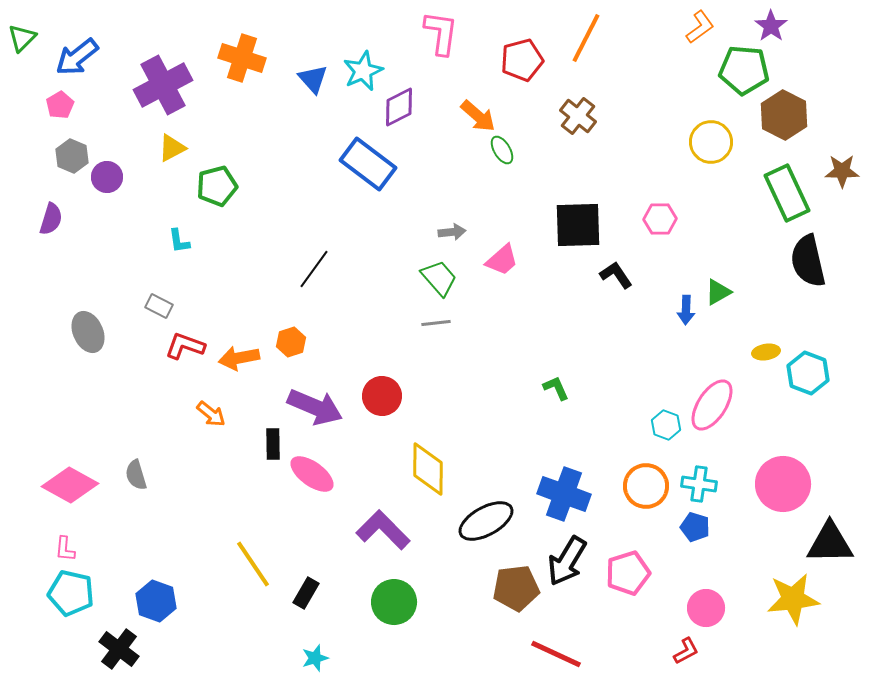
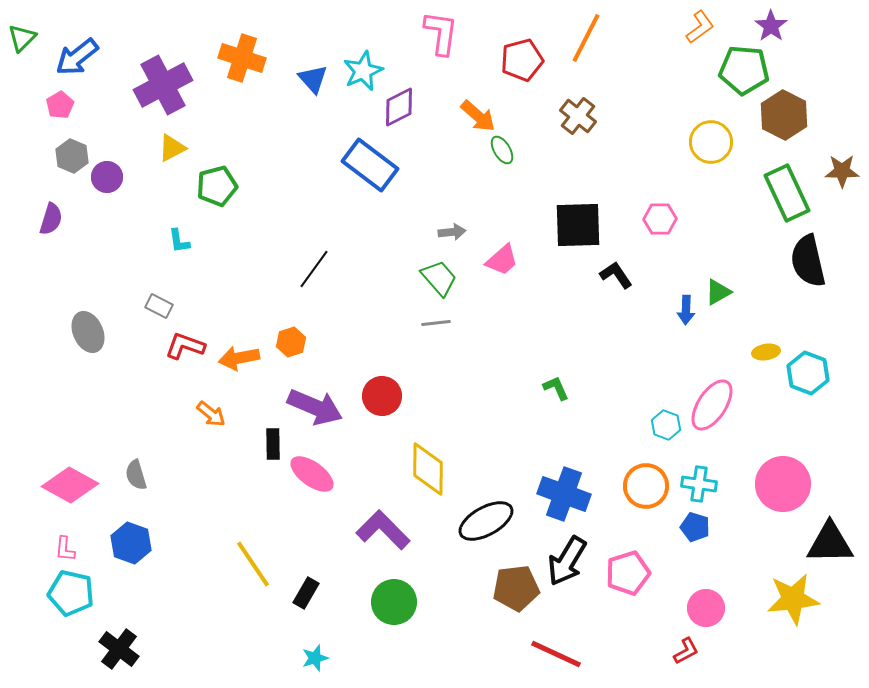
blue rectangle at (368, 164): moved 2 px right, 1 px down
blue hexagon at (156, 601): moved 25 px left, 58 px up
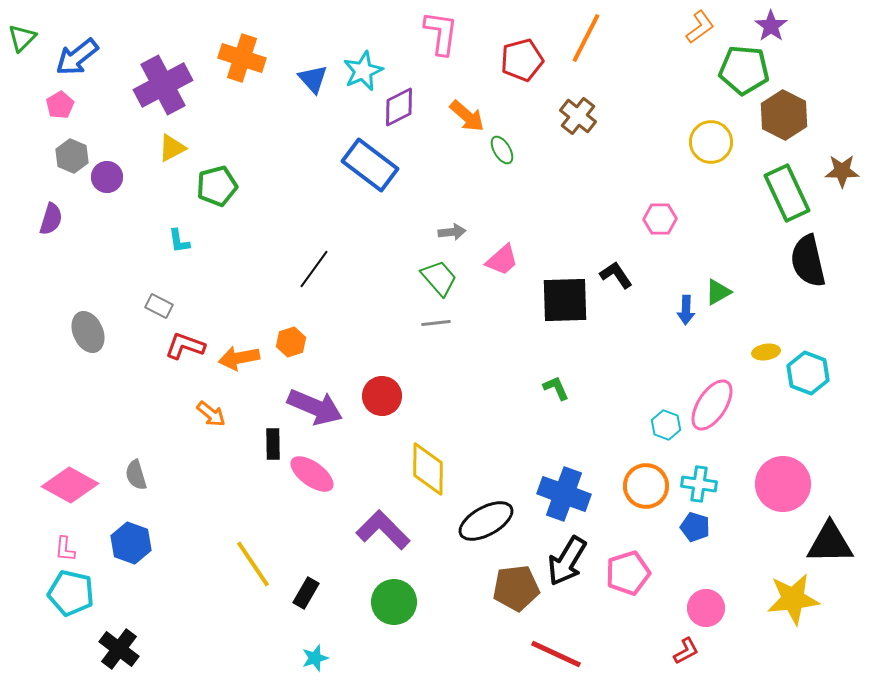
orange arrow at (478, 116): moved 11 px left
black square at (578, 225): moved 13 px left, 75 px down
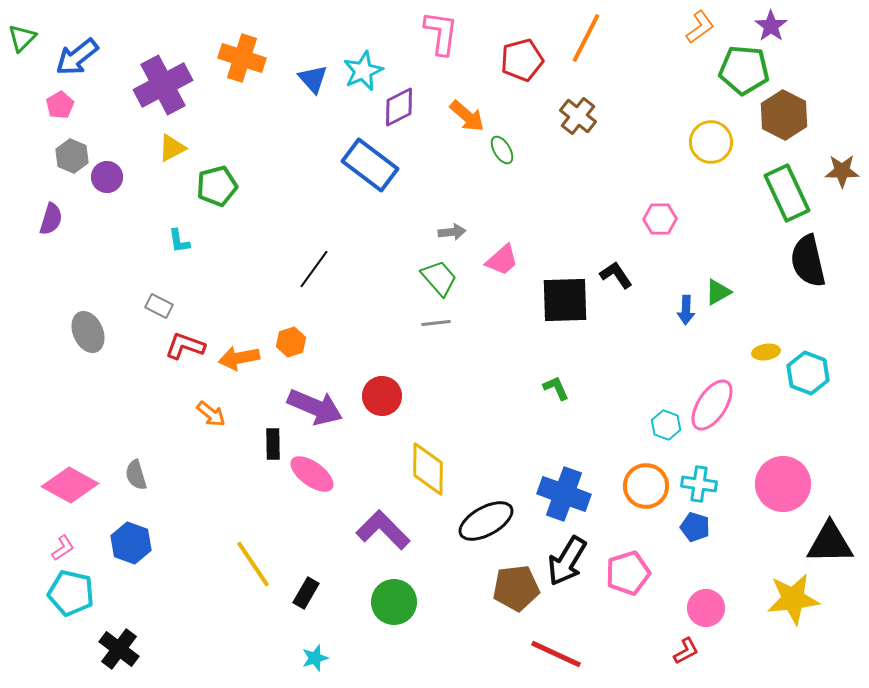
pink L-shape at (65, 549): moved 2 px left, 1 px up; rotated 128 degrees counterclockwise
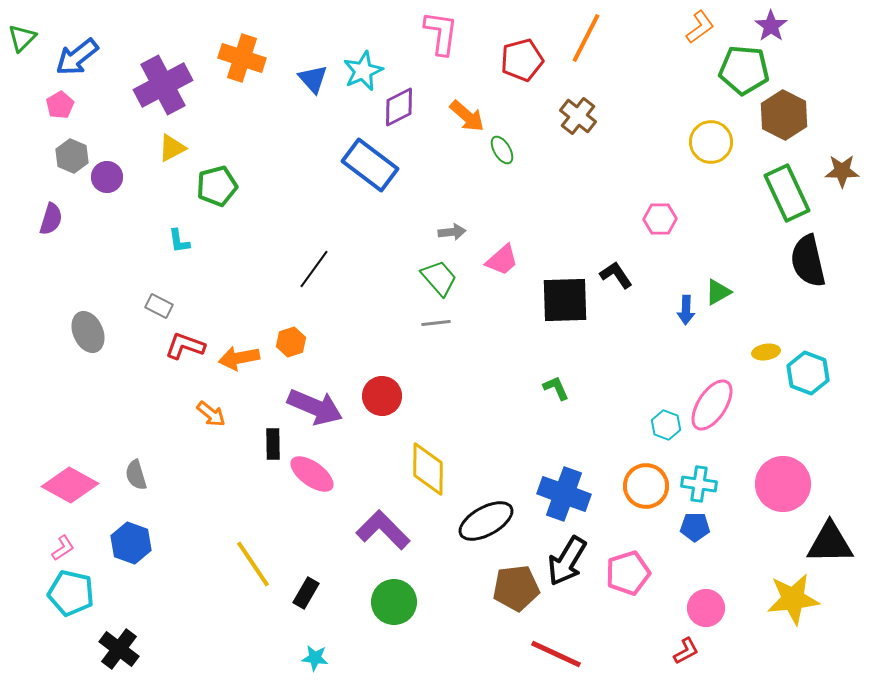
blue pentagon at (695, 527): rotated 16 degrees counterclockwise
cyan star at (315, 658): rotated 24 degrees clockwise
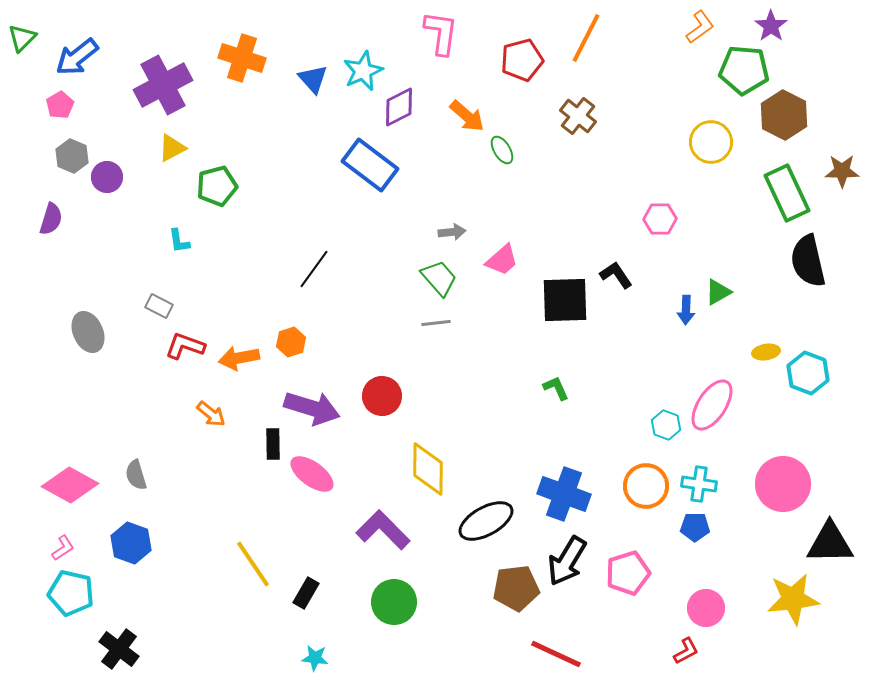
purple arrow at (315, 407): moved 3 px left, 1 px down; rotated 6 degrees counterclockwise
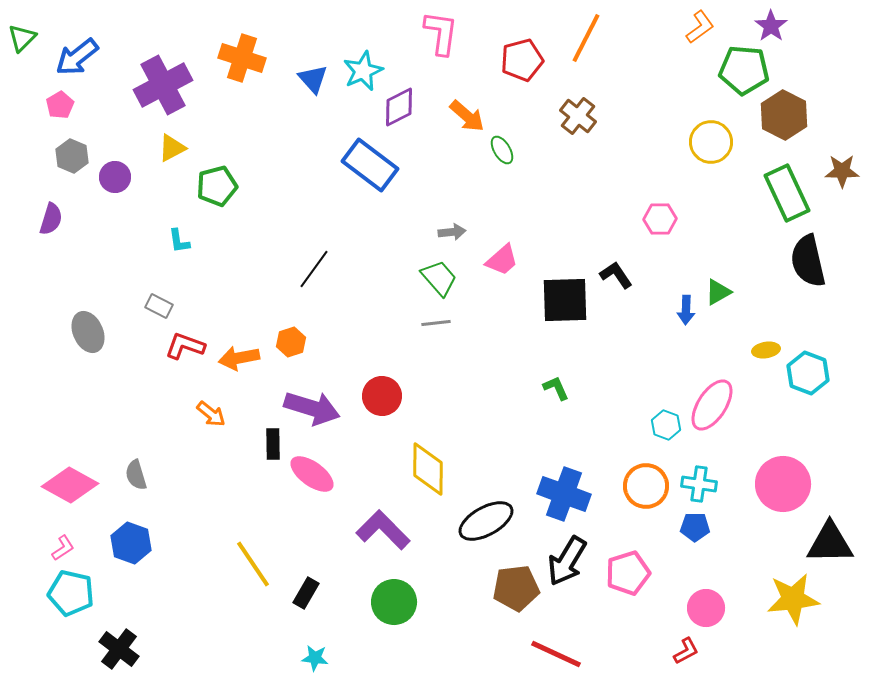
purple circle at (107, 177): moved 8 px right
yellow ellipse at (766, 352): moved 2 px up
